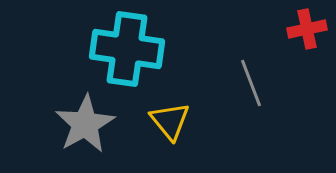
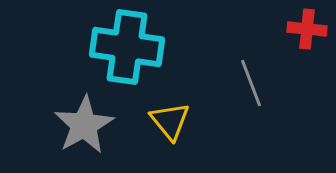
red cross: rotated 18 degrees clockwise
cyan cross: moved 2 px up
gray star: moved 1 px left, 1 px down
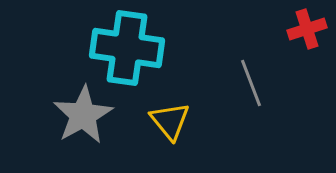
red cross: rotated 24 degrees counterclockwise
cyan cross: moved 1 px down
gray star: moved 1 px left, 10 px up
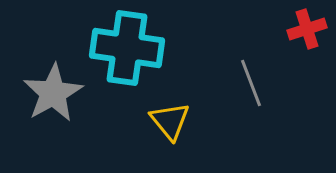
gray star: moved 30 px left, 22 px up
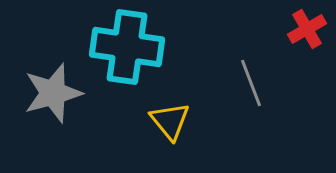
red cross: rotated 12 degrees counterclockwise
cyan cross: moved 1 px up
gray star: rotated 14 degrees clockwise
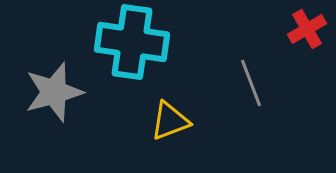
cyan cross: moved 5 px right, 5 px up
gray star: moved 1 px right, 1 px up
yellow triangle: rotated 48 degrees clockwise
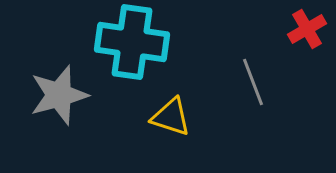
gray line: moved 2 px right, 1 px up
gray star: moved 5 px right, 3 px down
yellow triangle: moved 1 px right, 4 px up; rotated 39 degrees clockwise
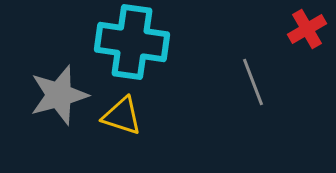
yellow triangle: moved 49 px left, 1 px up
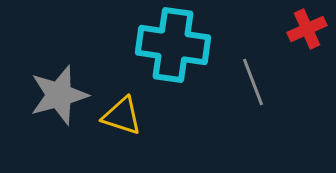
red cross: rotated 6 degrees clockwise
cyan cross: moved 41 px right, 3 px down
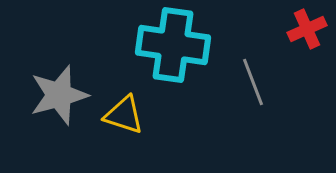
yellow triangle: moved 2 px right, 1 px up
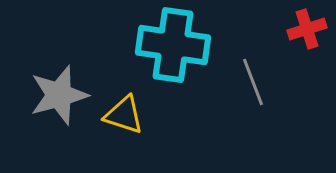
red cross: rotated 6 degrees clockwise
